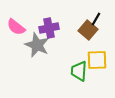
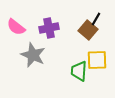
gray star: moved 4 px left, 10 px down
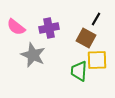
brown square: moved 2 px left, 8 px down; rotated 12 degrees counterclockwise
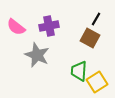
purple cross: moved 2 px up
brown square: moved 4 px right
gray star: moved 4 px right
yellow square: moved 22 px down; rotated 30 degrees counterclockwise
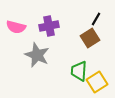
pink semicircle: rotated 24 degrees counterclockwise
brown square: rotated 30 degrees clockwise
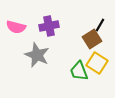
black line: moved 4 px right, 6 px down
brown square: moved 2 px right, 1 px down
green trapezoid: rotated 25 degrees counterclockwise
yellow square: moved 19 px up; rotated 25 degrees counterclockwise
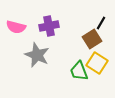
black line: moved 1 px right, 2 px up
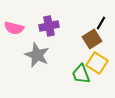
pink semicircle: moved 2 px left, 1 px down
green trapezoid: moved 2 px right, 3 px down
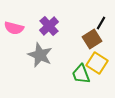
purple cross: rotated 30 degrees counterclockwise
gray star: moved 3 px right
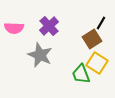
pink semicircle: rotated 12 degrees counterclockwise
